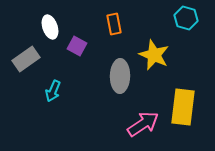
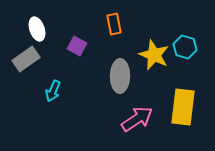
cyan hexagon: moved 1 px left, 29 px down
white ellipse: moved 13 px left, 2 px down
pink arrow: moved 6 px left, 5 px up
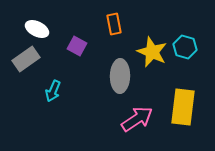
white ellipse: rotated 45 degrees counterclockwise
yellow star: moved 2 px left, 3 px up
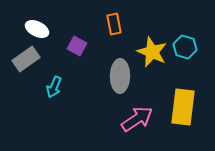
cyan arrow: moved 1 px right, 4 px up
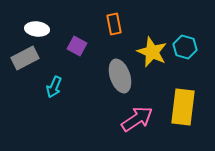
white ellipse: rotated 20 degrees counterclockwise
gray rectangle: moved 1 px left, 1 px up; rotated 8 degrees clockwise
gray ellipse: rotated 20 degrees counterclockwise
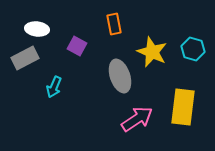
cyan hexagon: moved 8 px right, 2 px down
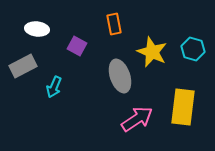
gray rectangle: moved 2 px left, 8 px down
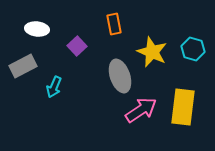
purple square: rotated 18 degrees clockwise
pink arrow: moved 4 px right, 9 px up
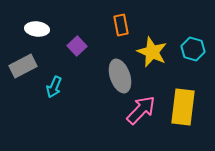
orange rectangle: moved 7 px right, 1 px down
pink arrow: rotated 12 degrees counterclockwise
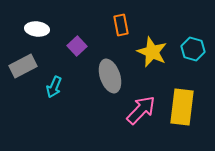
gray ellipse: moved 10 px left
yellow rectangle: moved 1 px left
